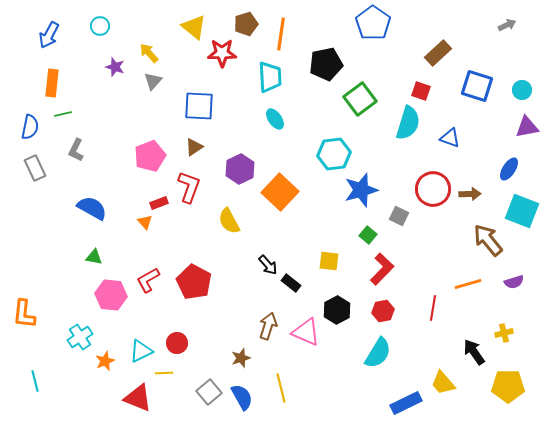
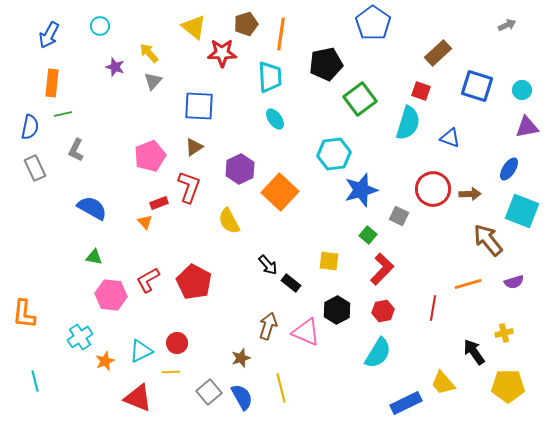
yellow line at (164, 373): moved 7 px right, 1 px up
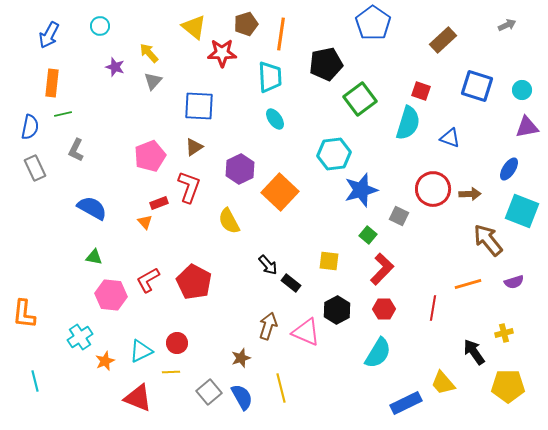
brown rectangle at (438, 53): moved 5 px right, 13 px up
red hexagon at (383, 311): moved 1 px right, 2 px up; rotated 10 degrees clockwise
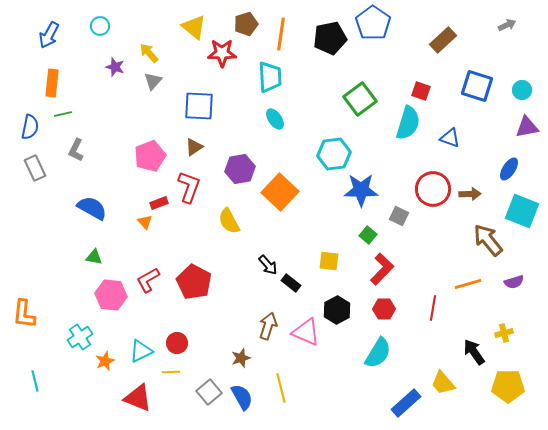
black pentagon at (326, 64): moved 4 px right, 26 px up
purple hexagon at (240, 169): rotated 16 degrees clockwise
blue star at (361, 190): rotated 16 degrees clockwise
blue rectangle at (406, 403): rotated 16 degrees counterclockwise
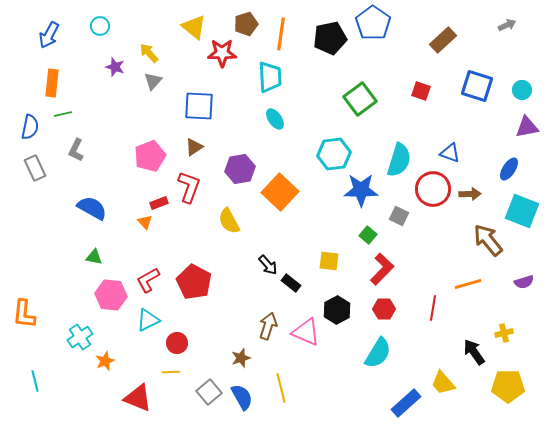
cyan semicircle at (408, 123): moved 9 px left, 37 px down
blue triangle at (450, 138): moved 15 px down
purple semicircle at (514, 282): moved 10 px right
cyan triangle at (141, 351): moved 7 px right, 31 px up
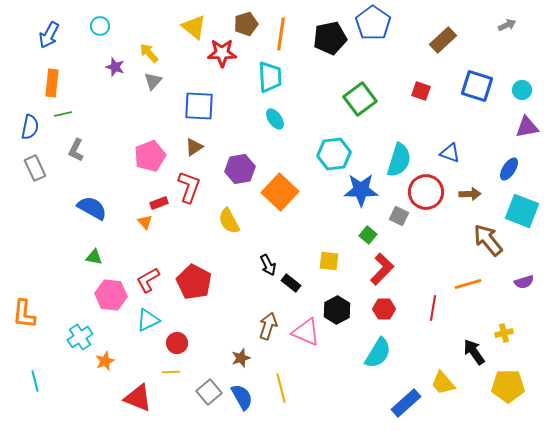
red circle at (433, 189): moved 7 px left, 3 px down
black arrow at (268, 265): rotated 15 degrees clockwise
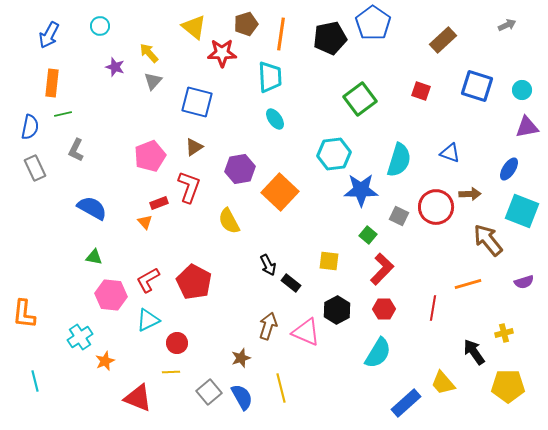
blue square at (199, 106): moved 2 px left, 4 px up; rotated 12 degrees clockwise
red circle at (426, 192): moved 10 px right, 15 px down
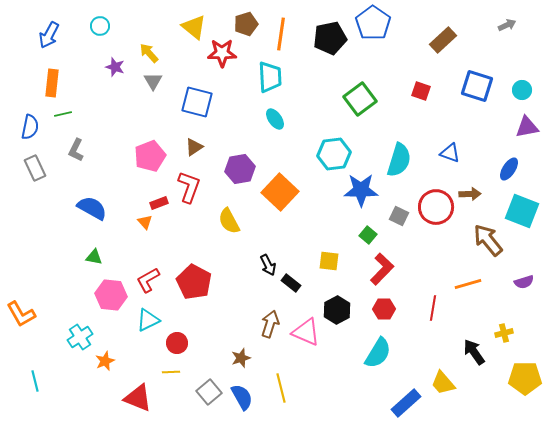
gray triangle at (153, 81): rotated 12 degrees counterclockwise
orange L-shape at (24, 314): moved 3 px left; rotated 36 degrees counterclockwise
brown arrow at (268, 326): moved 2 px right, 2 px up
yellow pentagon at (508, 386): moved 17 px right, 8 px up
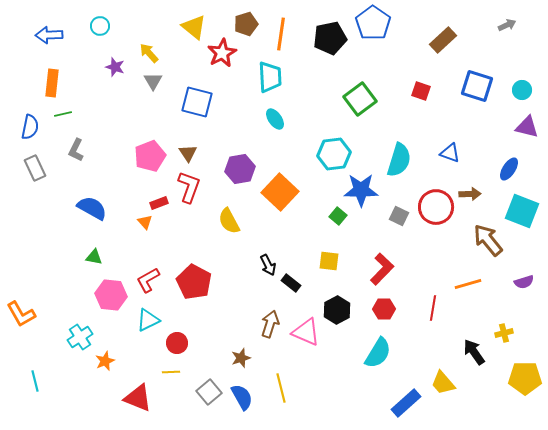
blue arrow at (49, 35): rotated 60 degrees clockwise
red star at (222, 53): rotated 28 degrees counterclockwise
purple triangle at (527, 127): rotated 25 degrees clockwise
brown triangle at (194, 147): moved 6 px left, 6 px down; rotated 30 degrees counterclockwise
green square at (368, 235): moved 30 px left, 19 px up
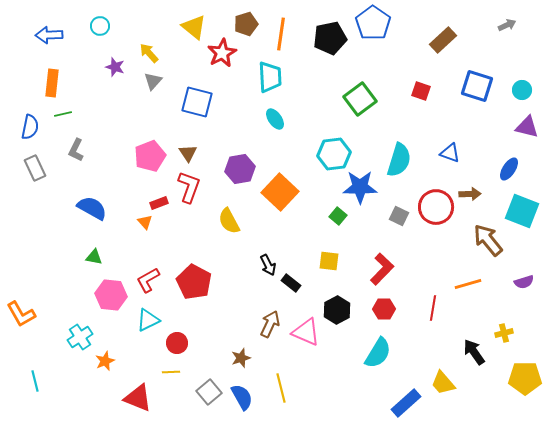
gray triangle at (153, 81): rotated 12 degrees clockwise
blue star at (361, 190): moved 1 px left, 3 px up
brown arrow at (270, 324): rotated 8 degrees clockwise
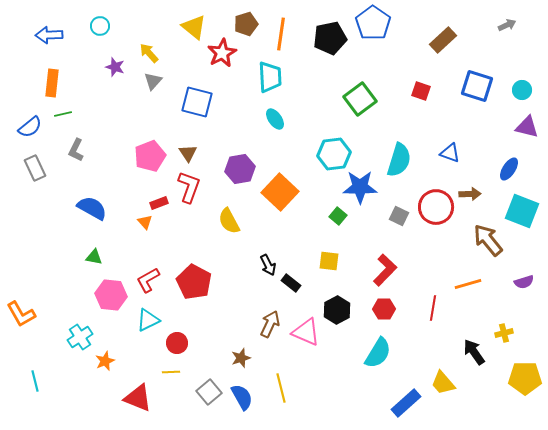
blue semicircle at (30, 127): rotated 40 degrees clockwise
red L-shape at (382, 269): moved 3 px right, 1 px down
